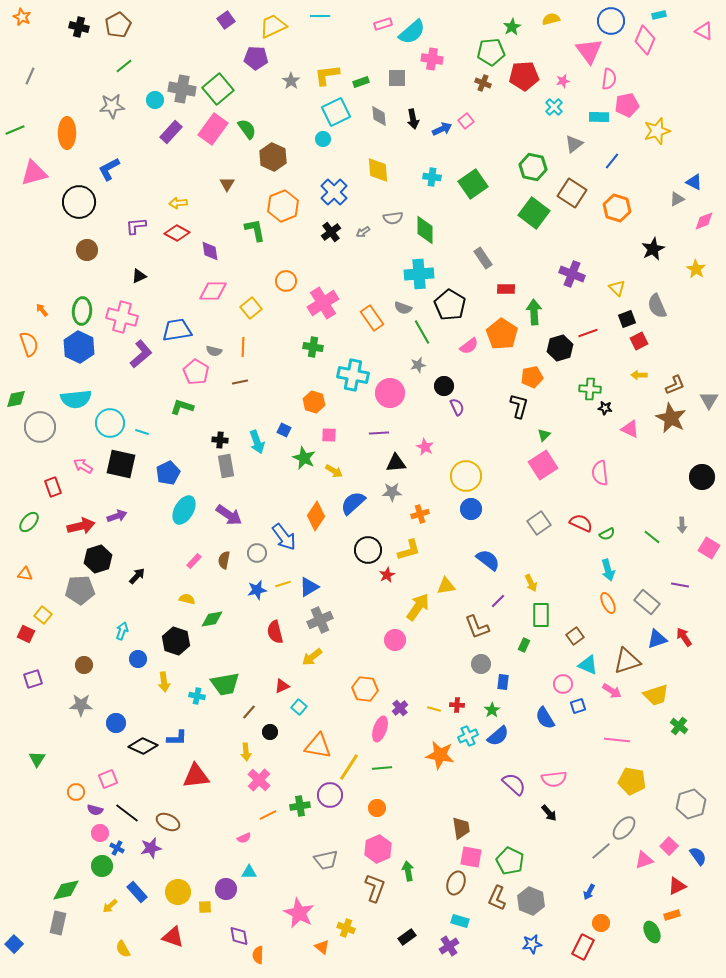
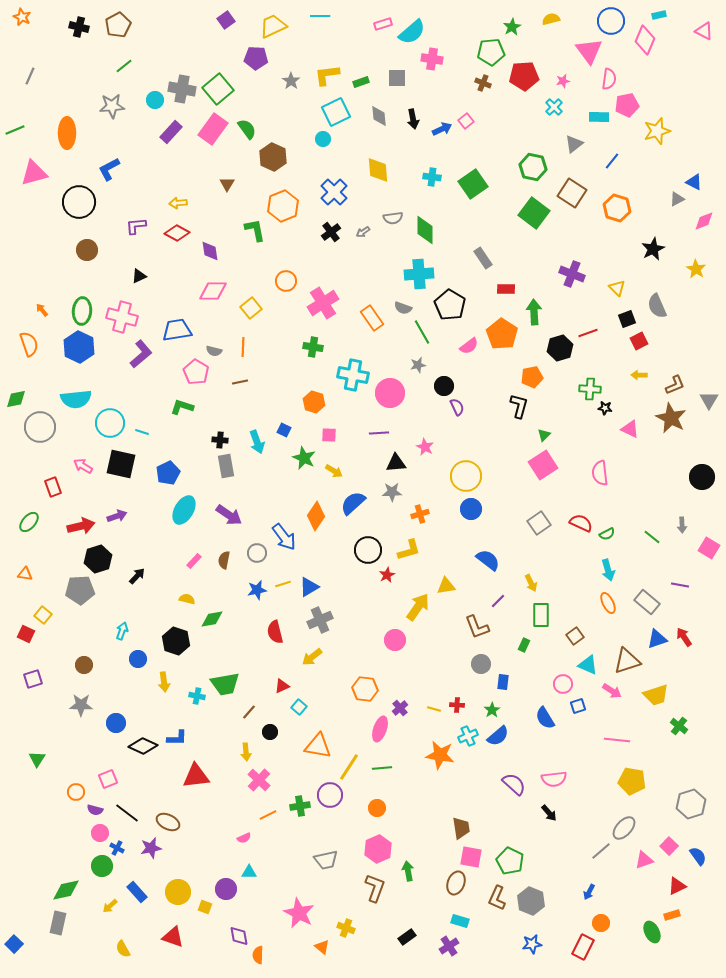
yellow square at (205, 907): rotated 24 degrees clockwise
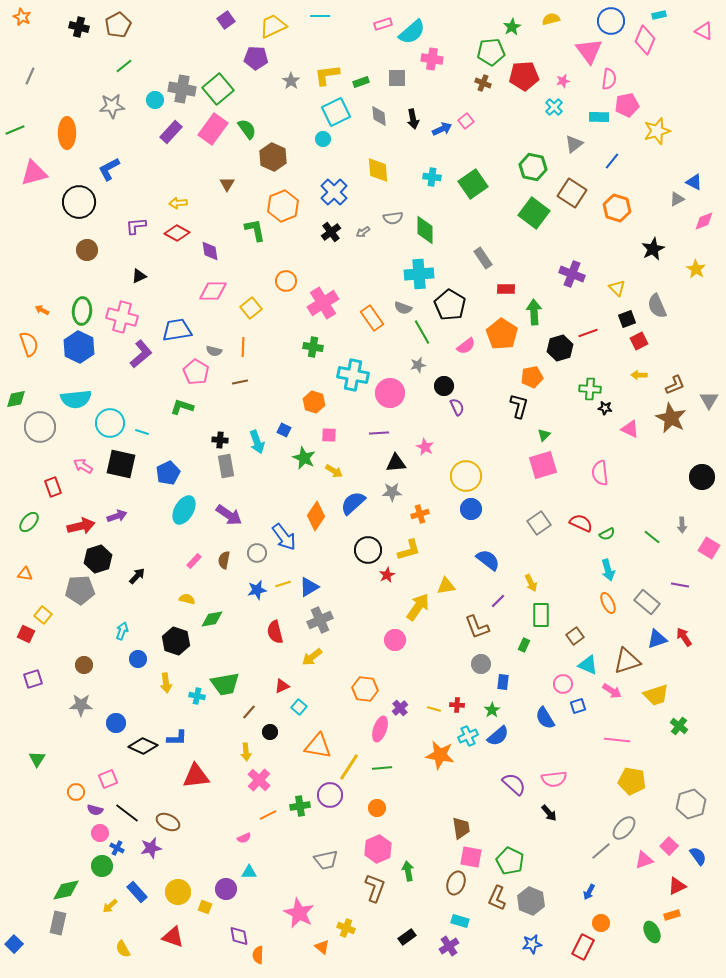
orange arrow at (42, 310): rotated 24 degrees counterclockwise
pink semicircle at (469, 346): moved 3 px left
pink square at (543, 465): rotated 16 degrees clockwise
yellow arrow at (164, 682): moved 2 px right, 1 px down
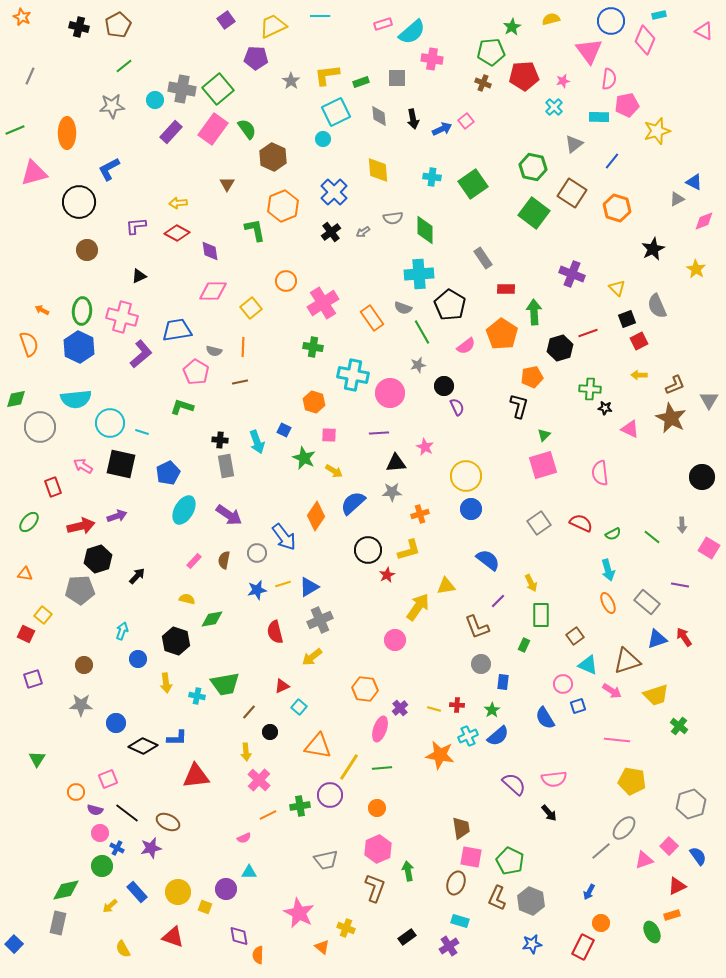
green semicircle at (607, 534): moved 6 px right
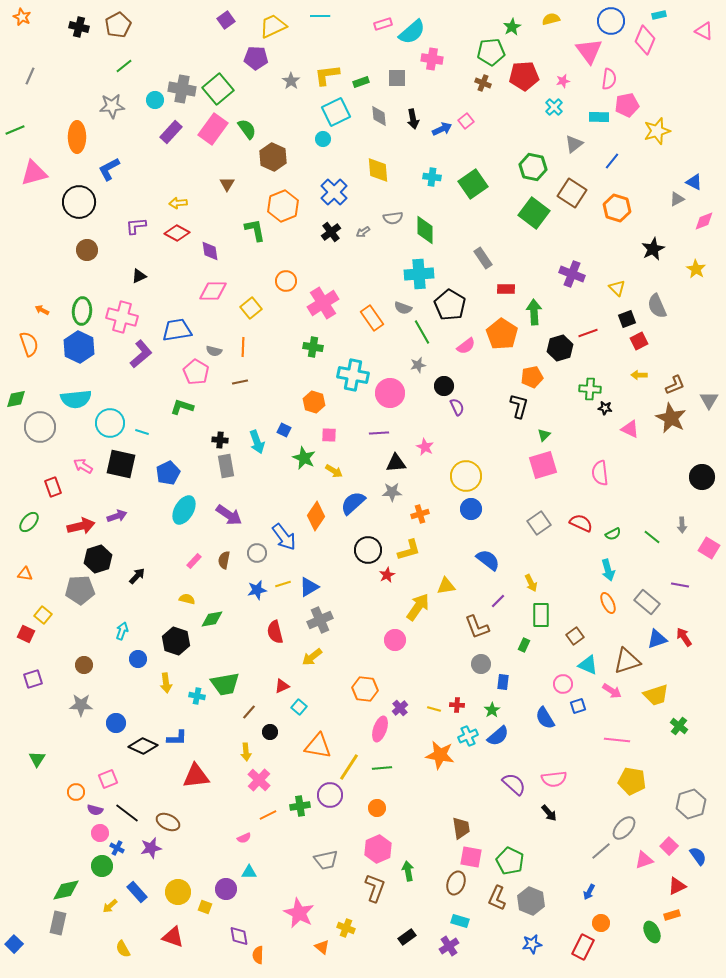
orange ellipse at (67, 133): moved 10 px right, 4 px down
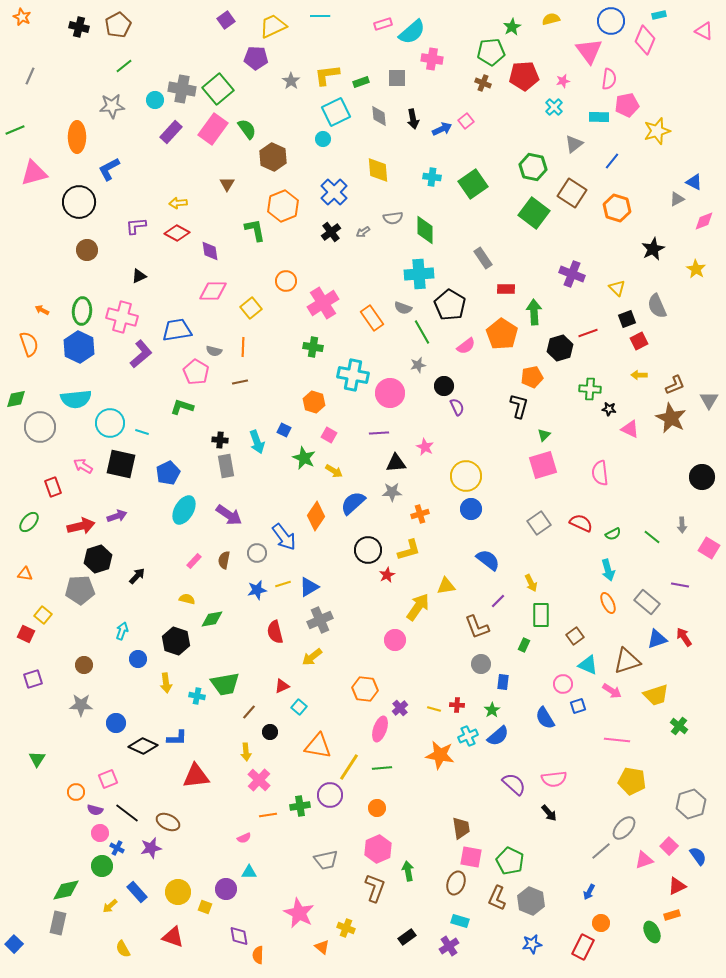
black star at (605, 408): moved 4 px right, 1 px down
pink square at (329, 435): rotated 28 degrees clockwise
orange line at (268, 815): rotated 18 degrees clockwise
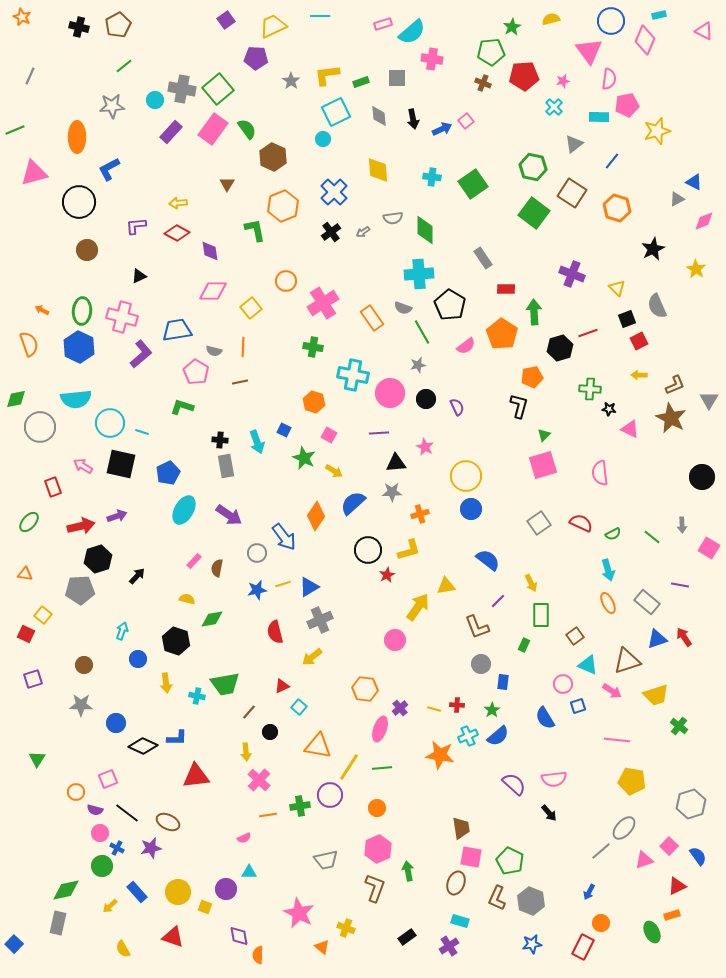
black circle at (444, 386): moved 18 px left, 13 px down
brown semicircle at (224, 560): moved 7 px left, 8 px down
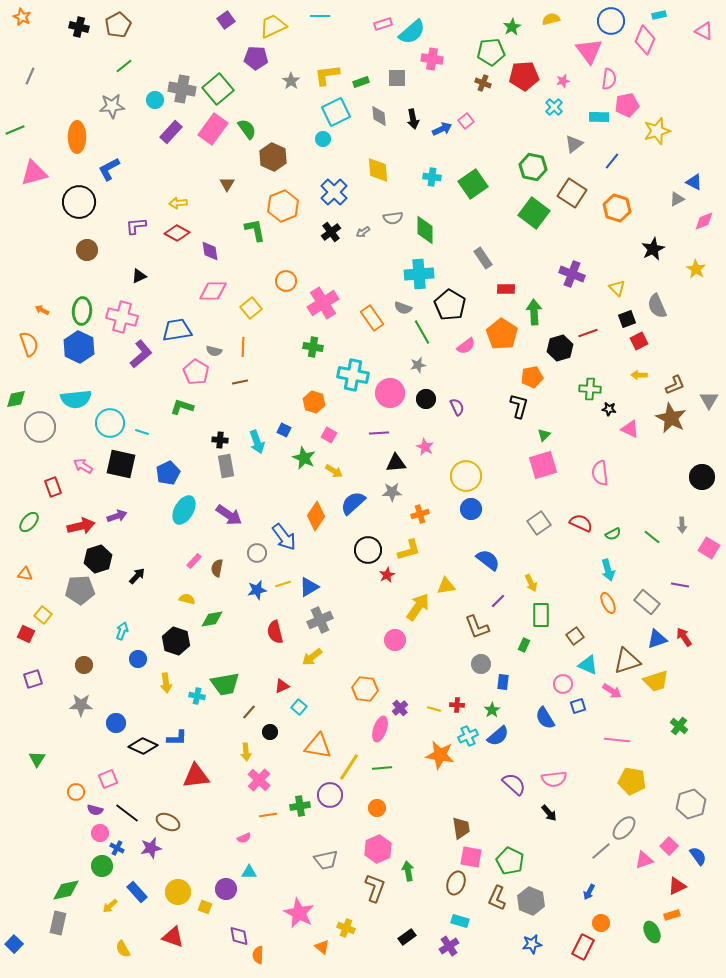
yellow trapezoid at (656, 695): moved 14 px up
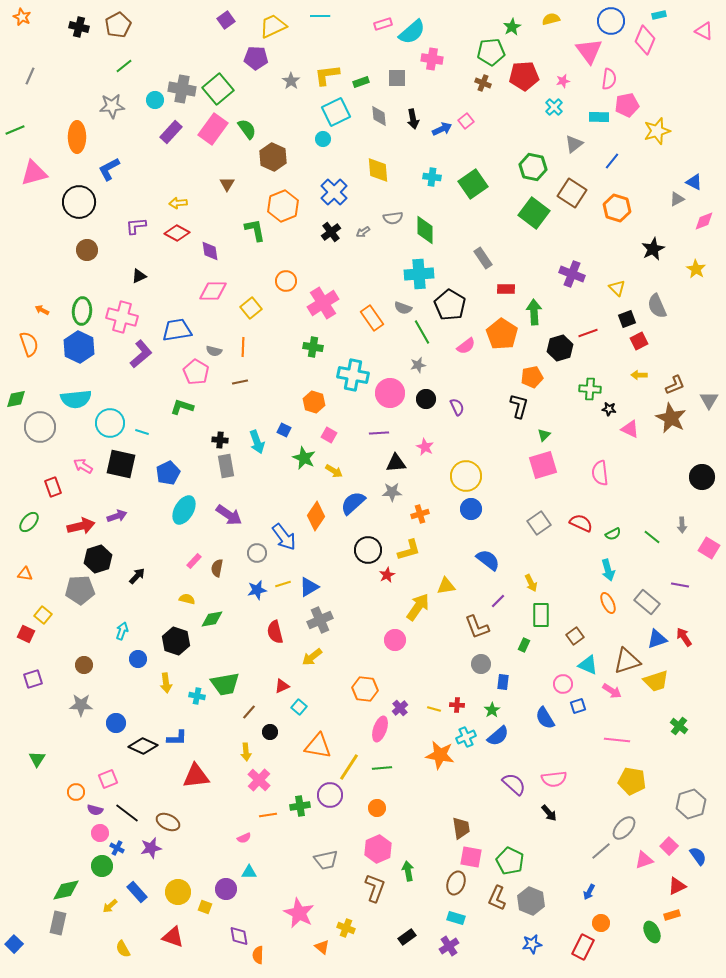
cyan cross at (468, 736): moved 2 px left, 1 px down
cyan rectangle at (460, 921): moved 4 px left, 3 px up
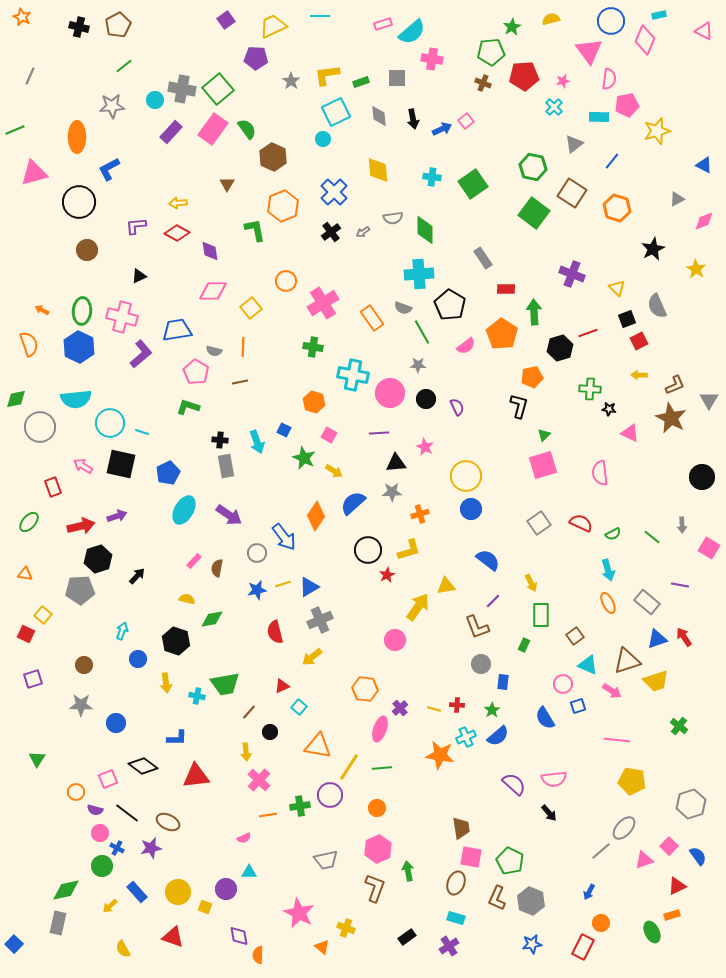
blue triangle at (694, 182): moved 10 px right, 17 px up
gray star at (418, 365): rotated 14 degrees clockwise
green L-shape at (182, 407): moved 6 px right
pink triangle at (630, 429): moved 4 px down
purple line at (498, 601): moved 5 px left
black diamond at (143, 746): moved 20 px down; rotated 12 degrees clockwise
